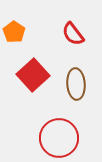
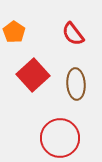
red circle: moved 1 px right
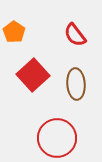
red semicircle: moved 2 px right, 1 px down
red circle: moved 3 px left
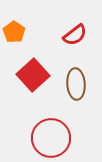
red semicircle: rotated 90 degrees counterclockwise
red circle: moved 6 px left
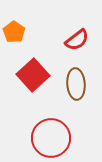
red semicircle: moved 2 px right, 5 px down
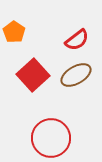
brown ellipse: moved 9 px up; rotated 64 degrees clockwise
